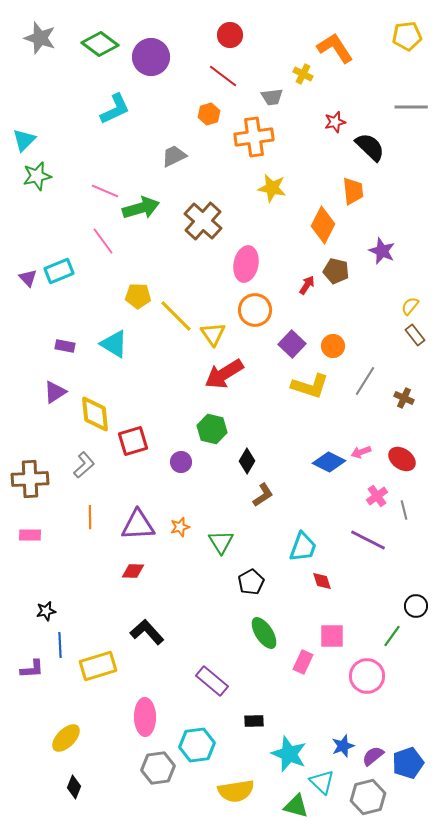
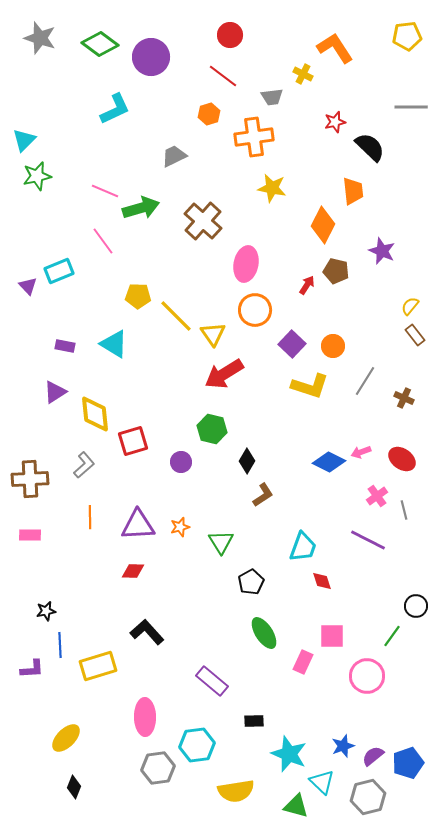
purple triangle at (28, 278): moved 8 px down
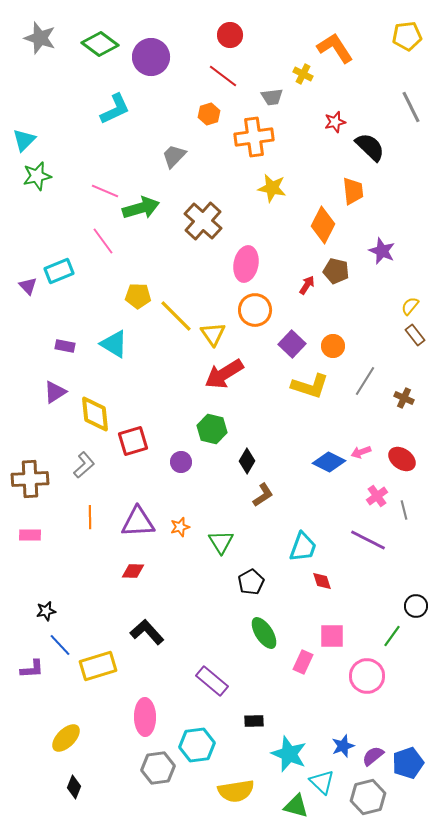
gray line at (411, 107): rotated 64 degrees clockwise
gray trapezoid at (174, 156): rotated 20 degrees counterclockwise
purple triangle at (138, 525): moved 3 px up
blue line at (60, 645): rotated 40 degrees counterclockwise
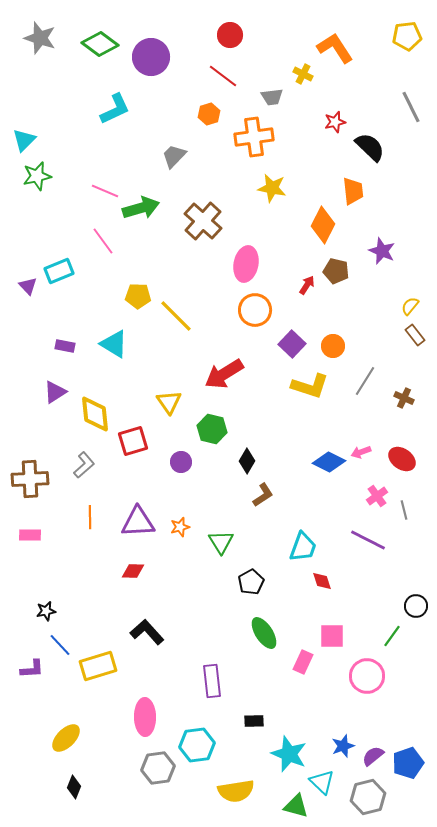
yellow triangle at (213, 334): moved 44 px left, 68 px down
purple rectangle at (212, 681): rotated 44 degrees clockwise
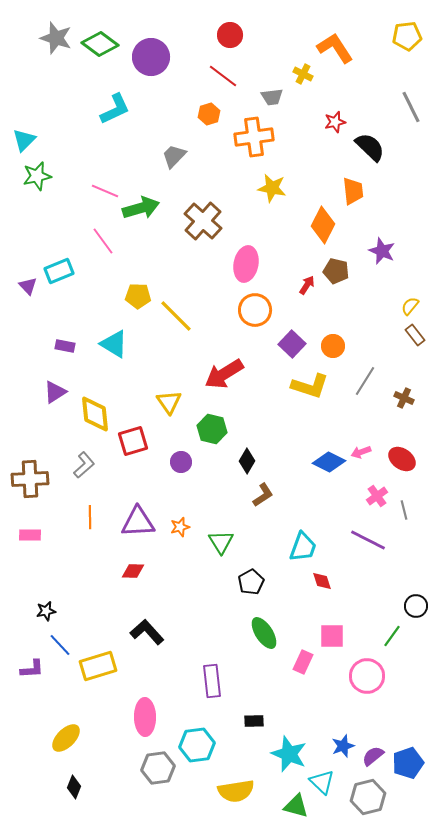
gray star at (40, 38): moved 16 px right
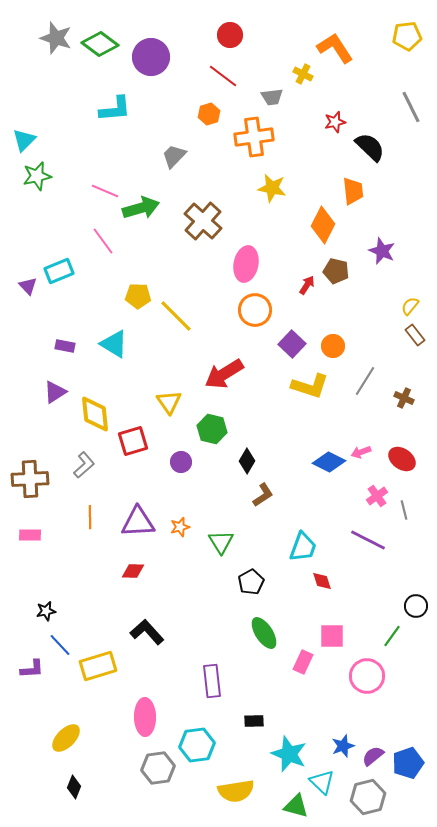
cyan L-shape at (115, 109): rotated 20 degrees clockwise
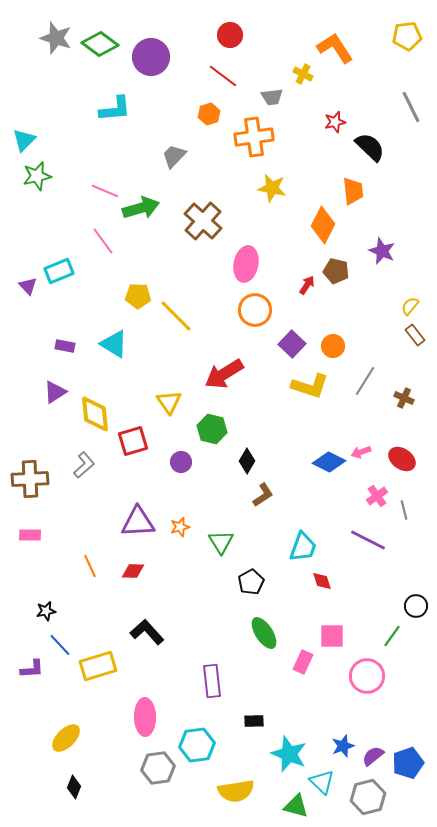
orange line at (90, 517): moved 49 px down; rotated 25 degrees counterclockwise
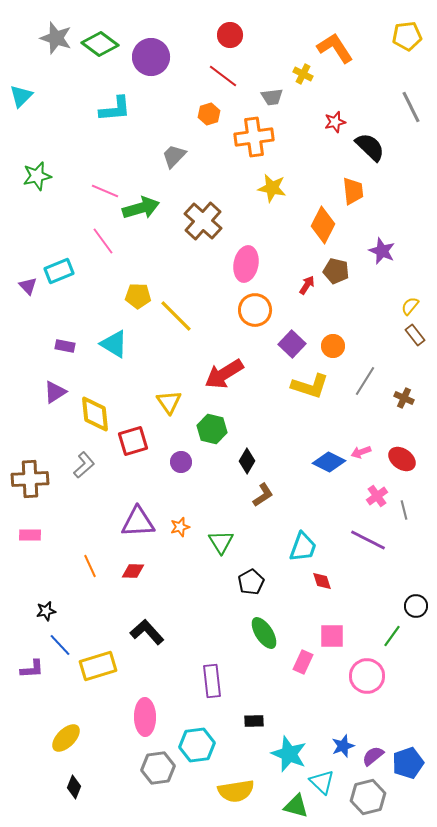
cyan triangle at (24, 140): moved 3 px left, 44 px up
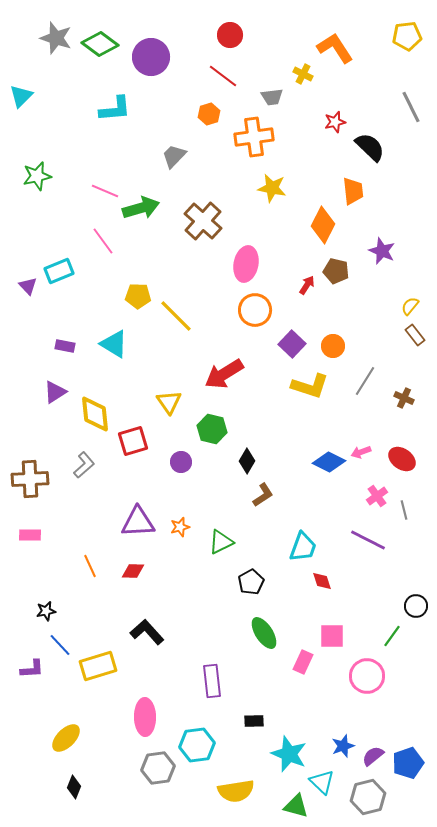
green triangle at (221, 542): rotated 36 degrees clockwise
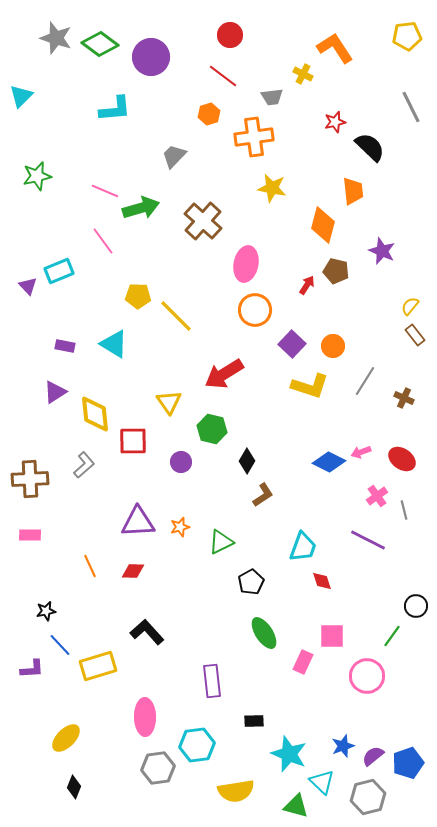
orange diamond at (323, 225): rotated 12 degrees counterclockwise
red square at (133, 441): rotated 16 degrees clockwise
